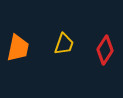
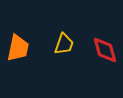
red diamond: rotated 48 degrees counterclockwise
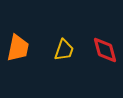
yellow trapezoid: moved 6 px down
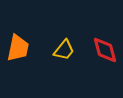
yellow trapezoid: rotated 20 degrees clockwise
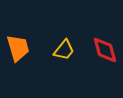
orange trapezoid: rotated 28 degrees counterclockwise
